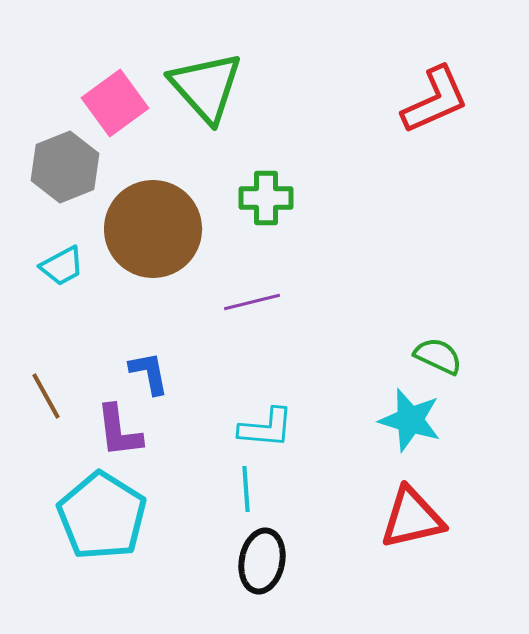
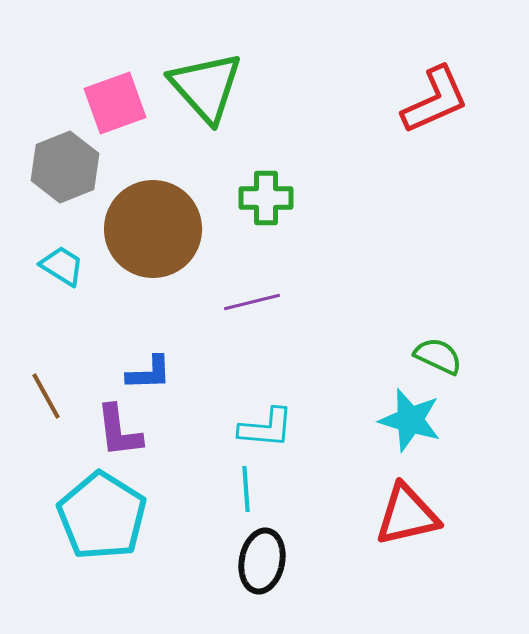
pink square: rotated 16 degrees clockwise
cyan trapezoid: rotated 120 degrees counterclockwise
blue L-shape: rotated 99 degrees clockwise
red triangle: moved 5 px left, 3 px up
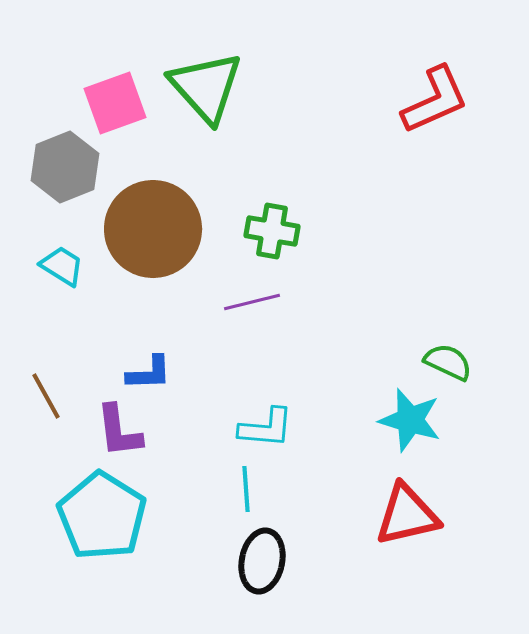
green cross: moved 6 px right, 33 px down; rotated 10 degrees clockwise
green semicircle: moved 10 px right, 6 px down
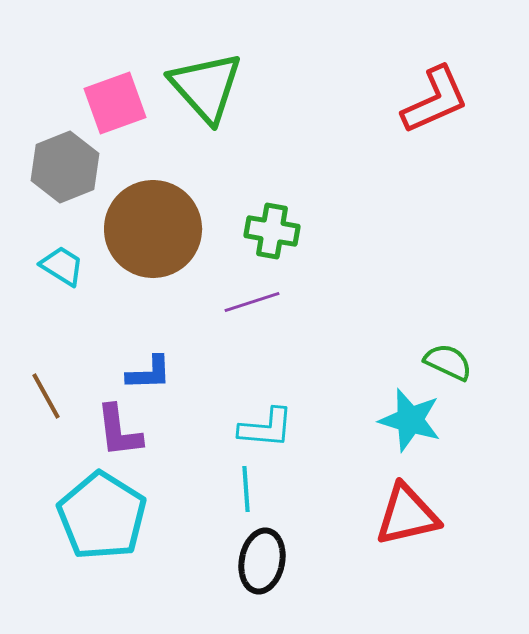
purple line: rotated 4 degrees counterclockwise
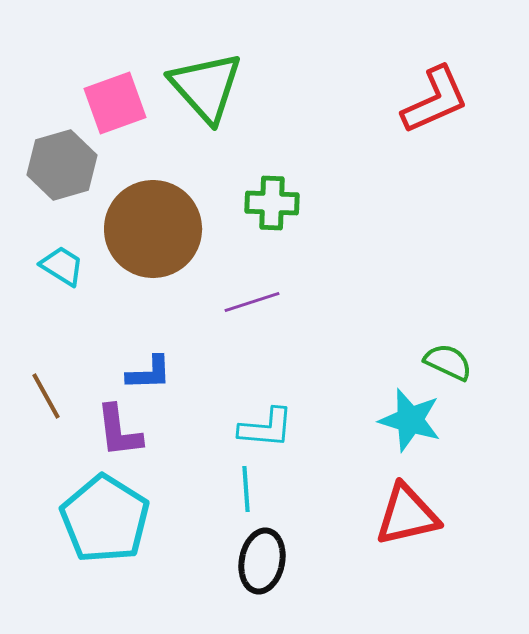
gray hexagon: moved 3 px left, 2 px up; rotated 6 degrees clockwise
green cross: moved 28 px up; rotated 8 degrees counterclockwise
cyan pentagon: moved 3 px right, 3 px down
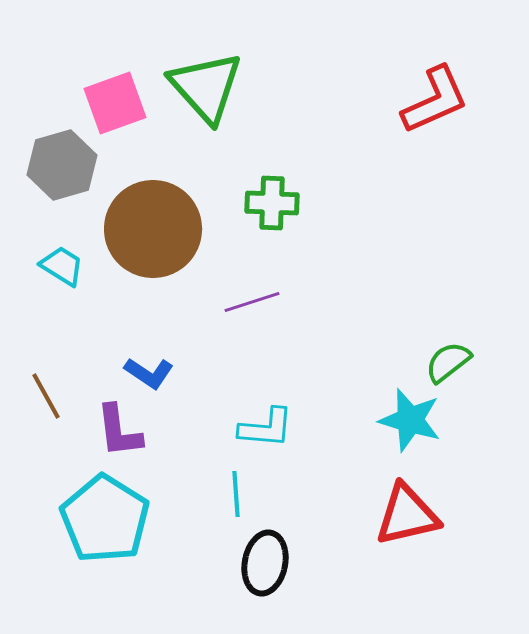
green semicircle: rotated 63 degrees counterclockwise
blue L-shape: rotated 36 degrees clockwise
cyan line: moved 10 px left, 5 px down
black ellipse: moved 3 px right, 2 px down
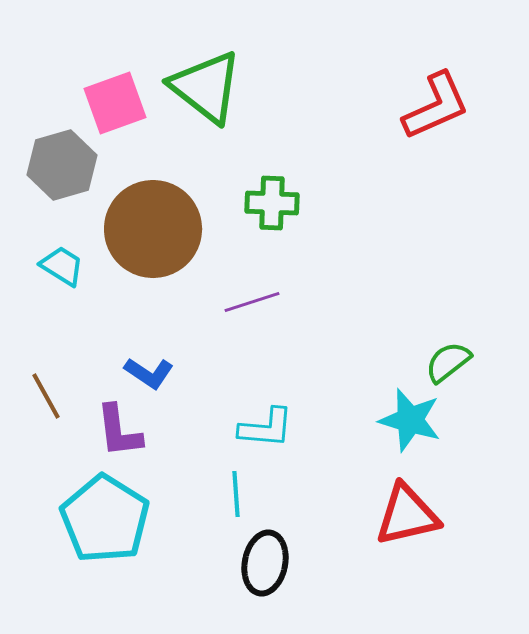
green triangle: rotated 10 degrees counterclockwise
red L-shape: moved 1 px right, 6 px down
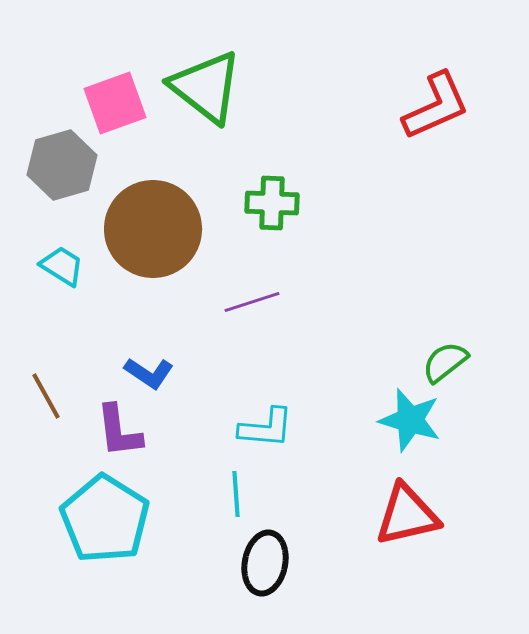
green semicircle: moved 3 px left
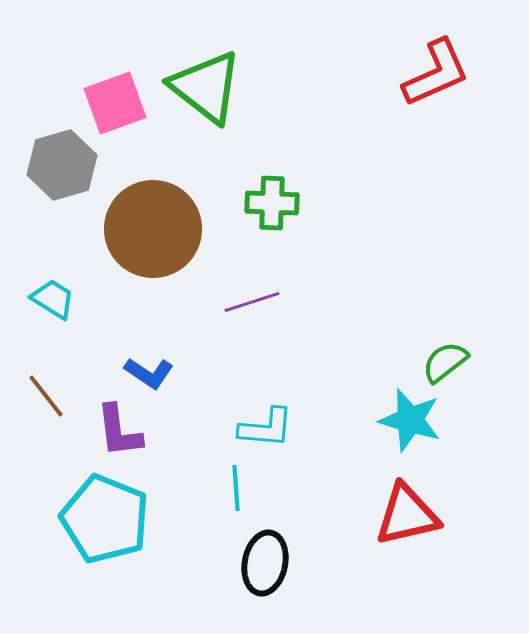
red L-shape: moved 33 px up
cyan trapezoid: moved 9 px left, 33 px down
brown line: rotated 9 degrees counterclockwise
cyan line: moved 6 px up
cyan pentagon: rotated 10 degrees counterclockwise
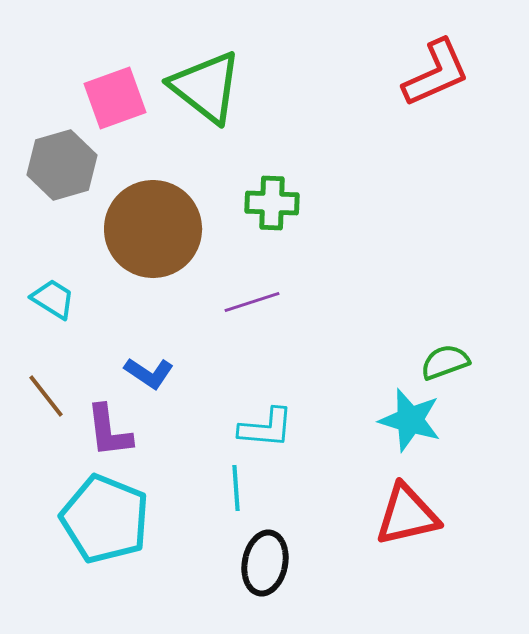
pink square: moved 5 px up
green semicircle: rotated 18 degrees clockwise
purple L-shape: moved 10 px left
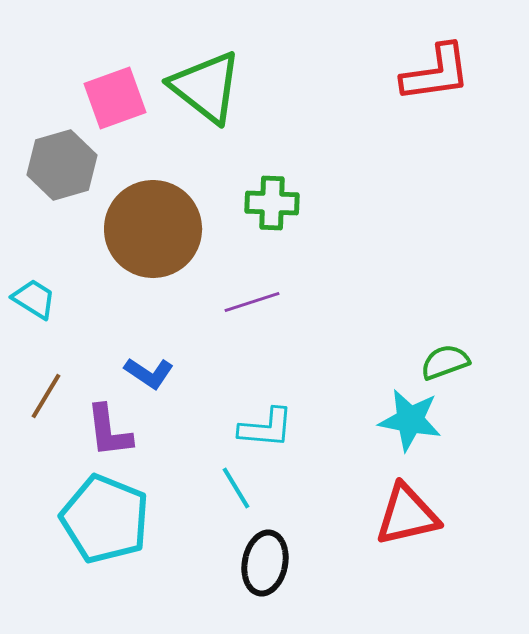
red L-shape: rotated 16 degrees clockwise
cyan trapezoid: moved 19 px left
brown line: rotated 69 degrees clockwise
cyan star: rotated 6 degrees counterclockwise
cyan line: rotated 27 degrees counterclockwise
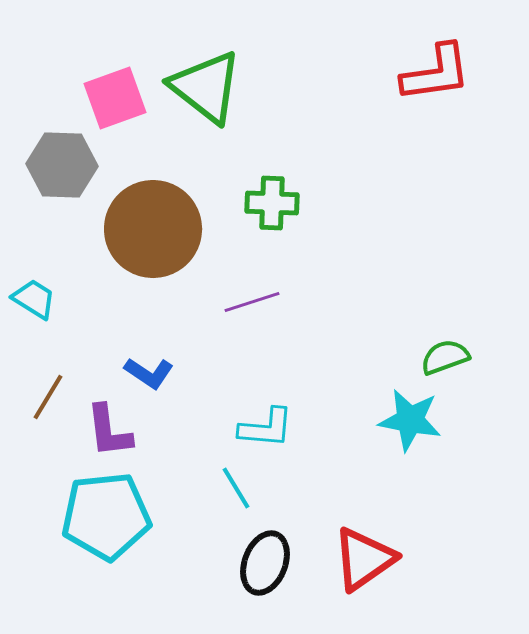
gray hexagon: rotated 18 degrees clockwise
green semicircle: moved 5 px up
brown line: moved 2 px right, 1 px down
red triangle: moved 43 px left, 44 px down; rotated 22 degrees counterclockwise
cyan pentagon: moved 1 px right, 3 px up; rotated 28 degrees counterclockwise
black ellipse: rotated 10 degrees clockwise
